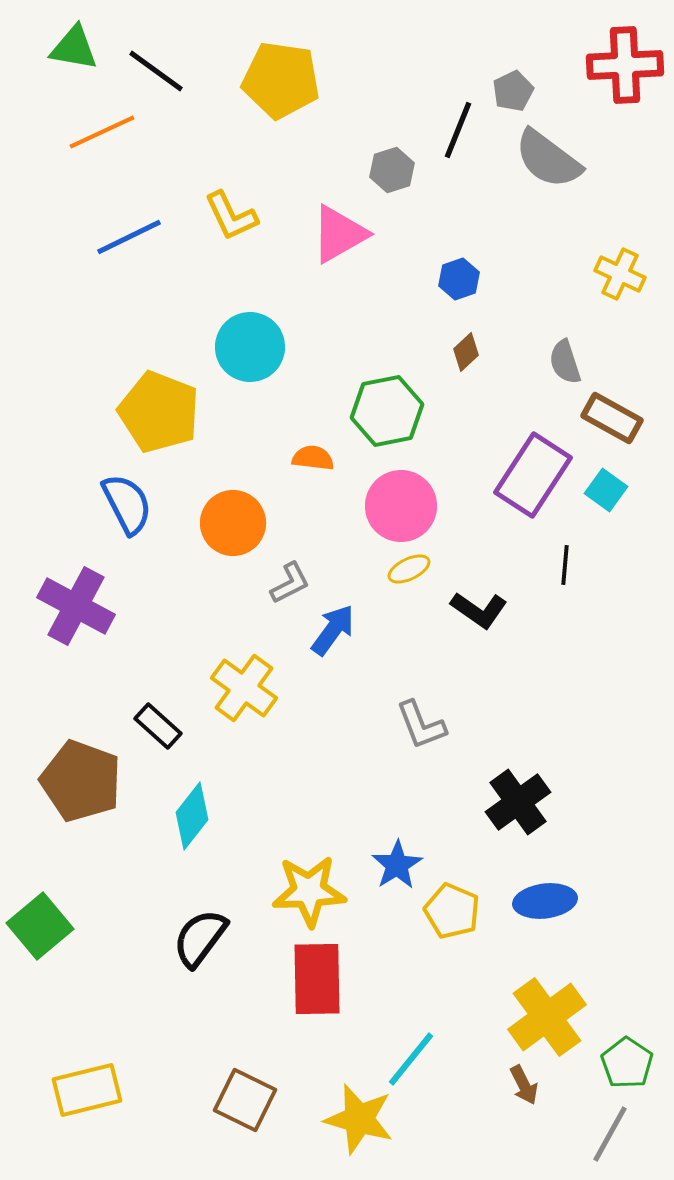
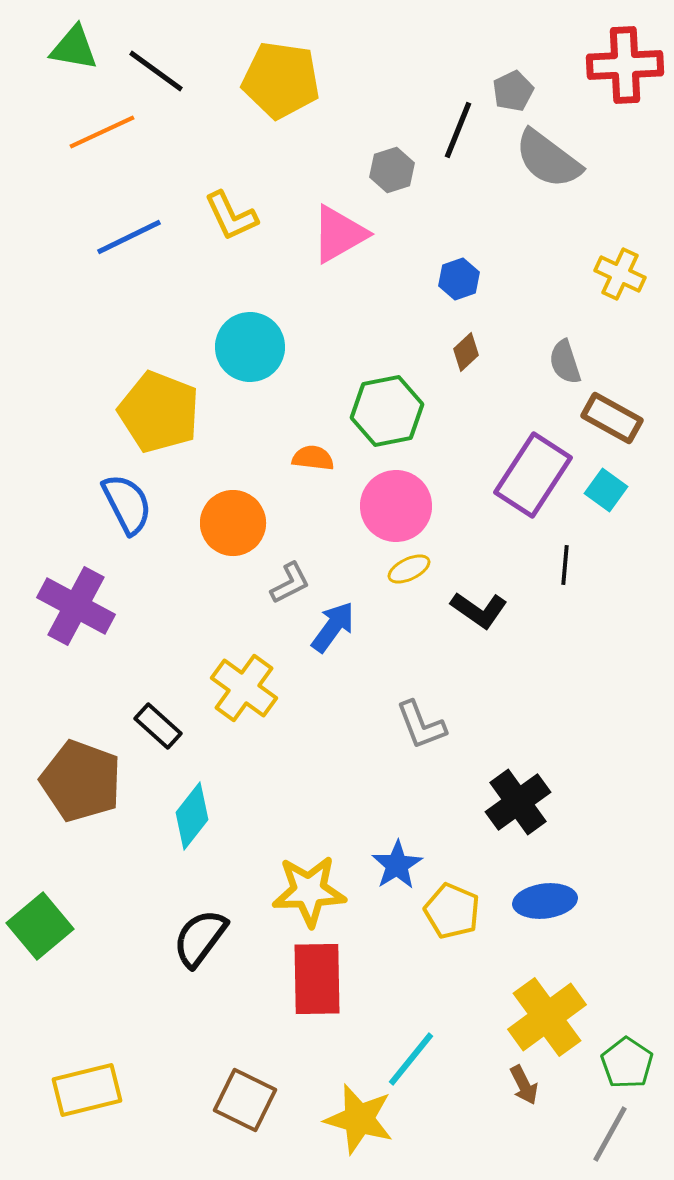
pink circle at (401, 506): moved 5 px left
blue arrow at (333, 630): moved 3 px up
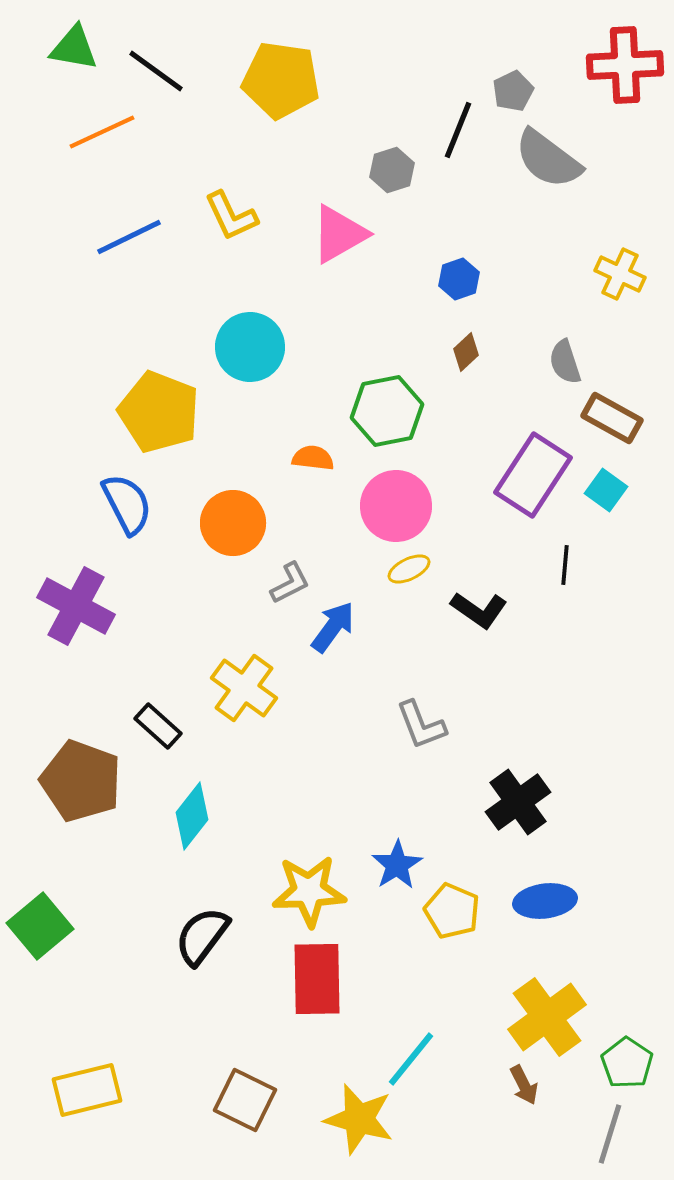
black semicircle at (200, 938): moved 2 px right, 2 px up
gray line at (610, 1134): rotated 12 degrees counterclockwise
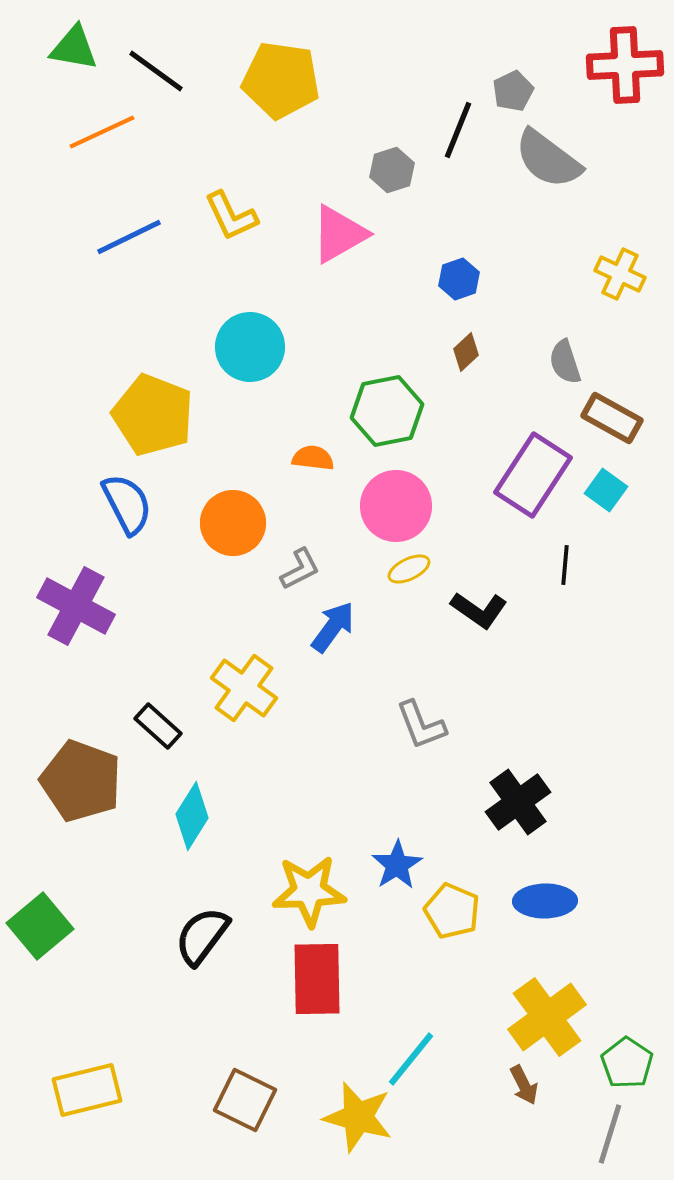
yellow pentagon at (159, 412): moved 6 px left, 3 px down
gray L-shape at (290, 583): moved 10 px right, 14 px up
cyan diamond at (192, 816): rotated 6 degrees counterclockwise
blue ellipse at (545, 901): rotated 6 degrees clockwise
yellow star at (359, 1119): moved 1 px left, 2 px up
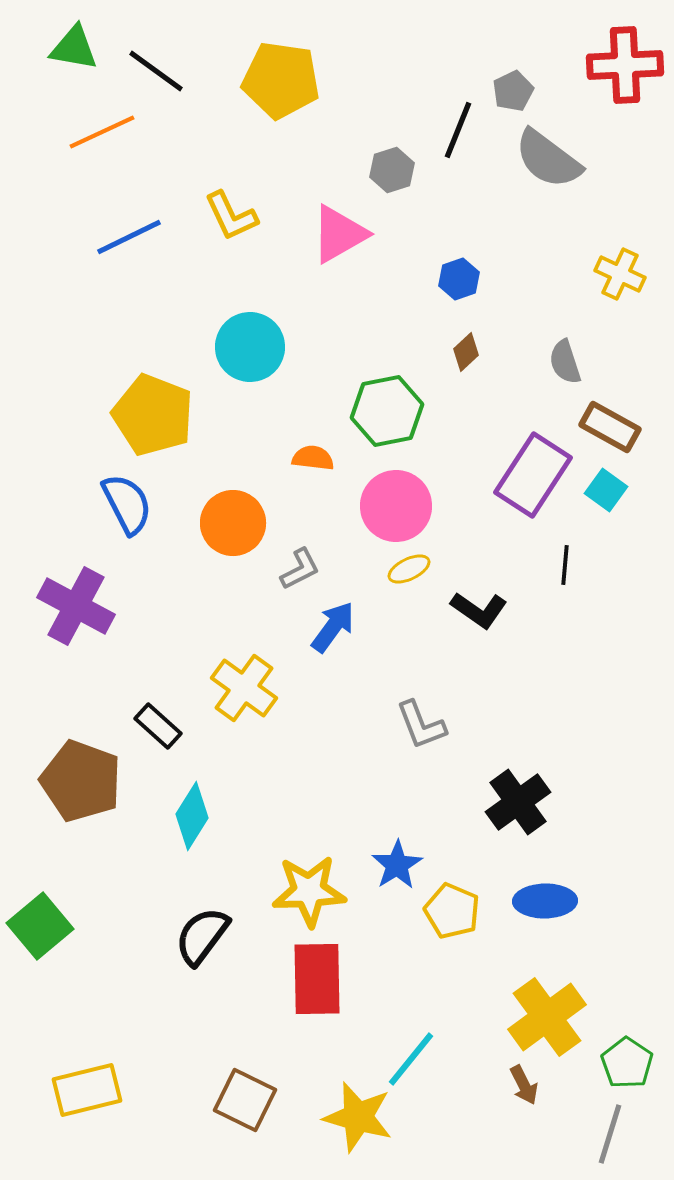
brown rectangle at (612, 418): moved 2 px left, 9 px down
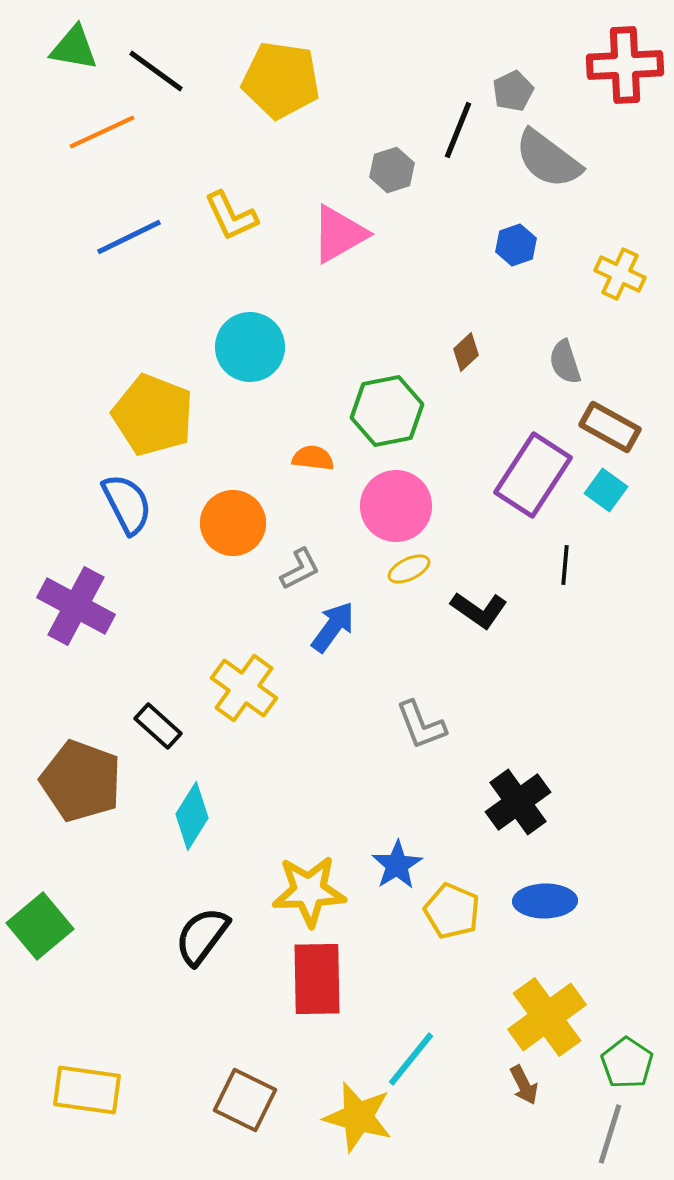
blue hexagon at (459, 279): moved 57 px right, 34 px up
yellow rectangle at (87, 1090): rotated 22 degrees clockwise
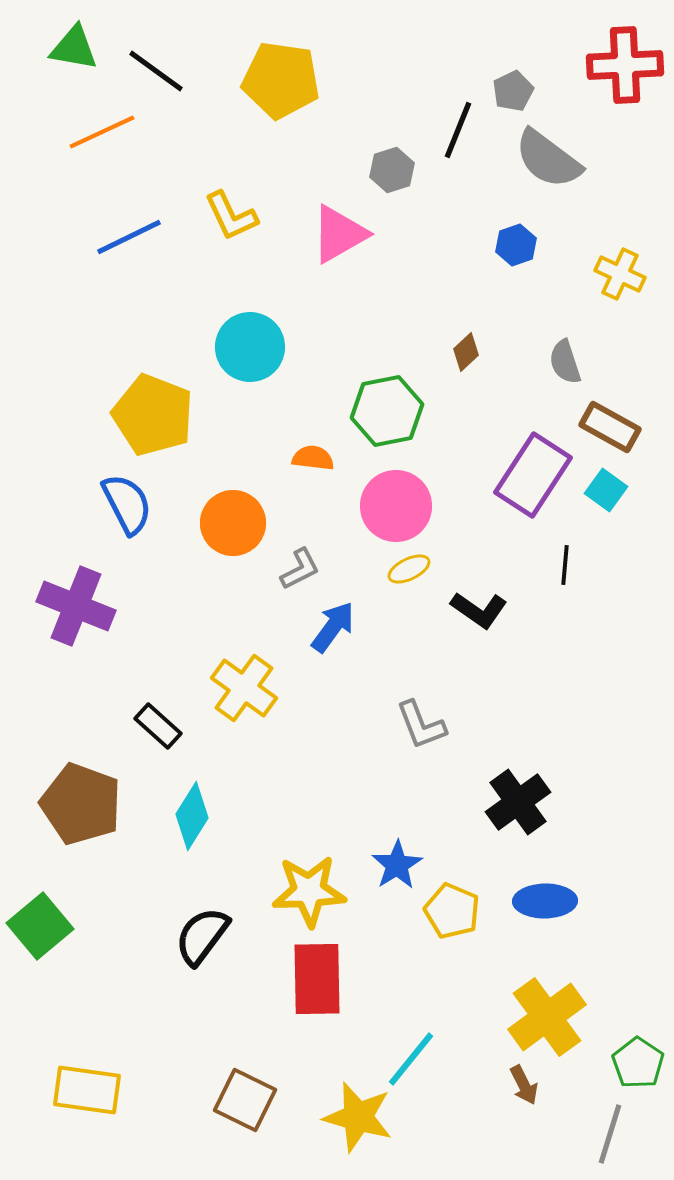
purple cross at (76, 606): rotated 6 degrees counterclockwise
brown pentagon at (81, 781): moved 23 px down
green pentagon at (627, 1063): moved 11 px right
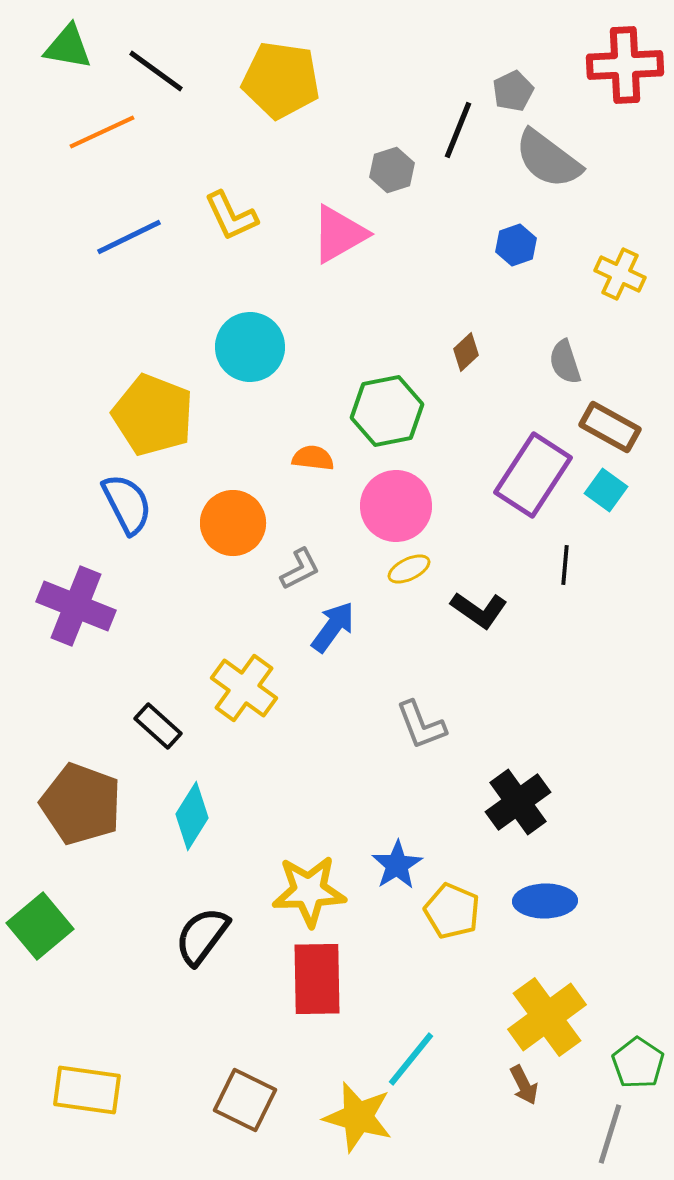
green triangle at (74, 48): moved 6 px left, 1 px up
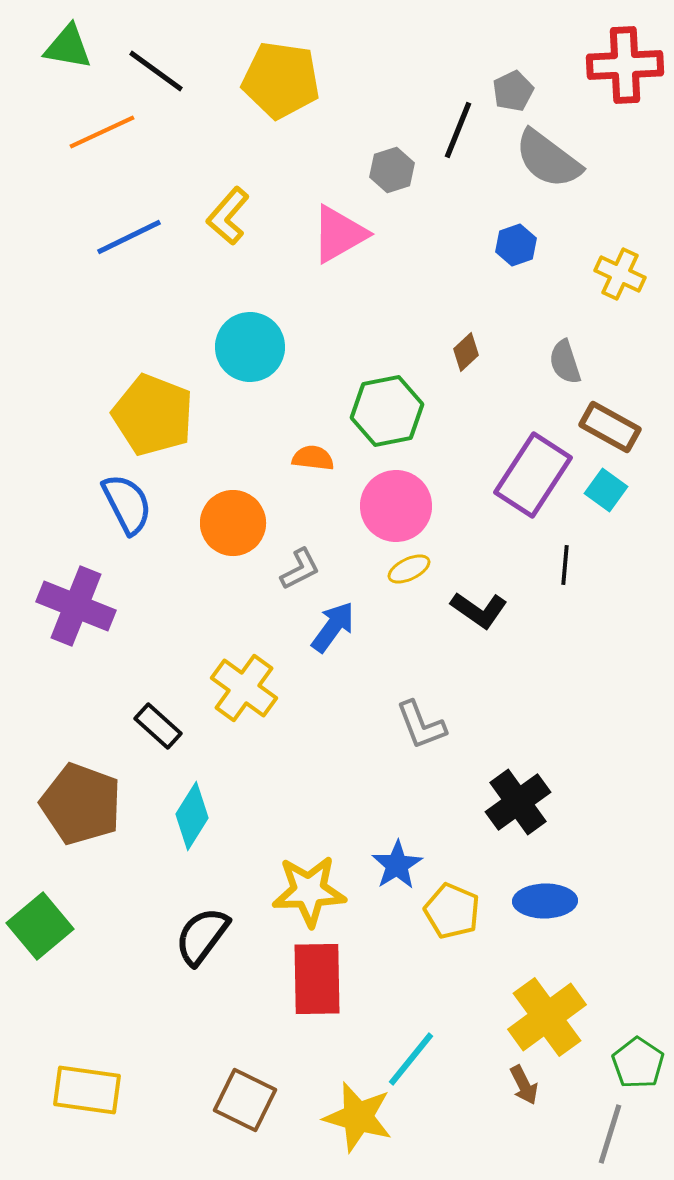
yellow L-shape at (231, 216): moved 3 px left; rotated 66 degrees clockwise
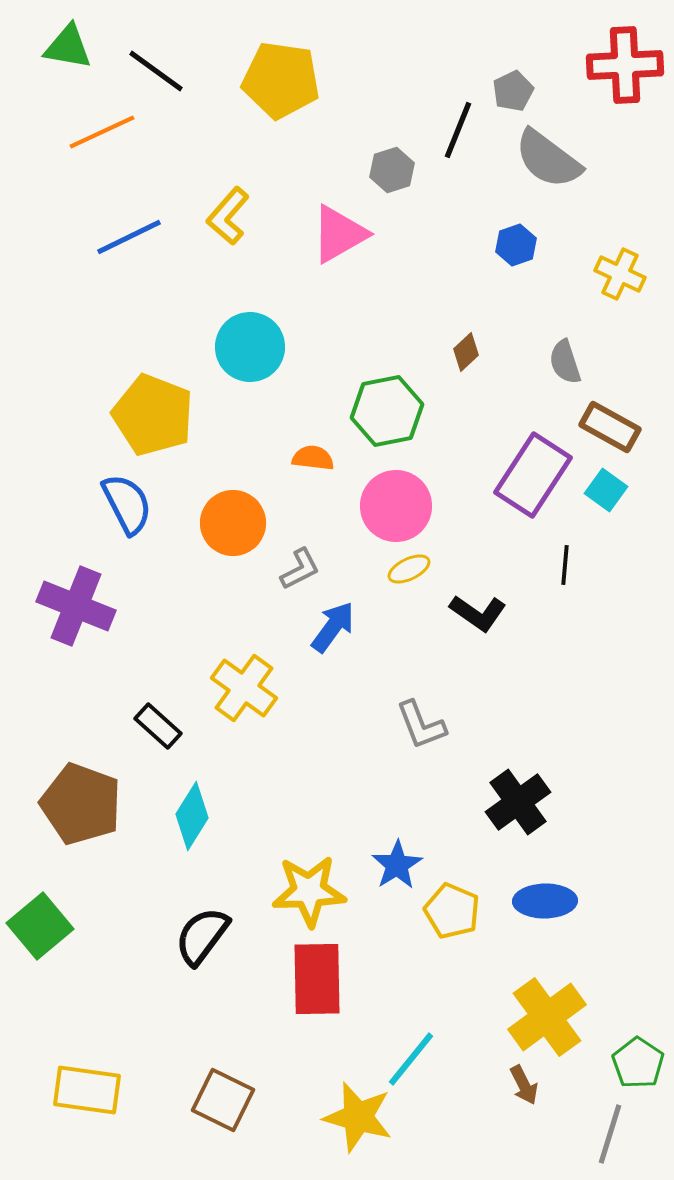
black L-shape at (479, 610): moved 1 px left, 3 px down
brown square at (245, 1100): moved 22 px left
